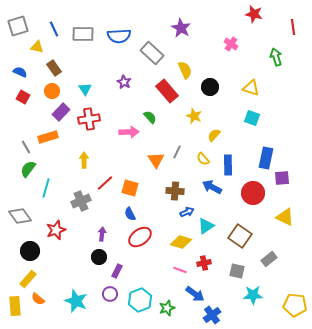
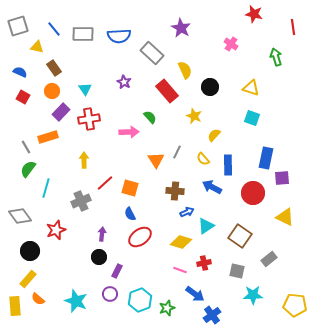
blue line at (54, 29): rotated 14 degrees counterclockwise
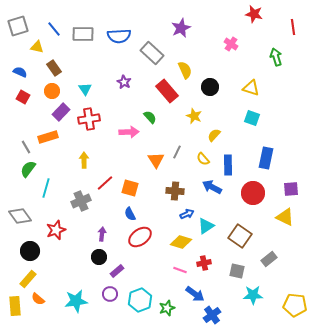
purple star at (181, 28): rotated 18 degrees clockwise
purple square at (282, 178): moved 9 px right, 11 px down
blue arrow at (187, 212): moved 2 px down
purple rectangle at (117, 271): rotated 24 degrees clockwise
cyan star at (76, 301): rotated 30 degrees counterclockwise
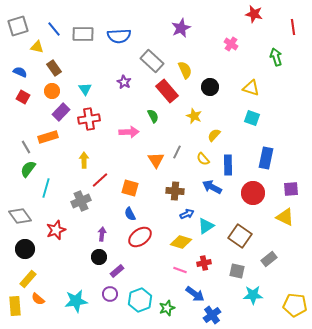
gray rectangle at (152, 53): moved 8 px down
green semicircle at (150, 117): moved 3 px right, 1 px up; rotated 16 degrees clockwise
red line at (105, 183): moved 5 px left, 3 px up
black circle at (30, 251): moved 5 px left, 2 px up
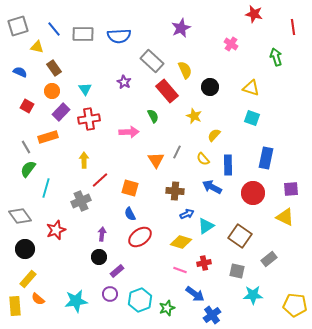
red square at (23, 97): moved 4 px right, 9 px down
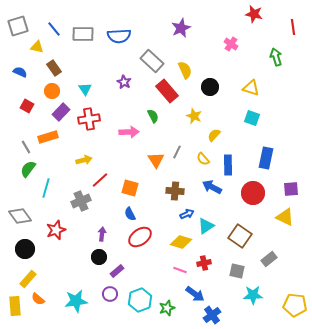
yellow arrow at (84, 160): rotated 77 degrees clockwise
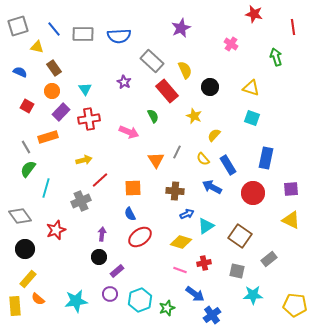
pink arrow at (129, 132): rotated 24 degrees clockwise
blue rectangle at (228, 165): rotated 30 degrees counterclockwise
orange square at (130, 188): moved 3 px right; rotated 18 degrees counterclockwise
yellow triangle at (285, 217): moved 6 px right, 3 px down
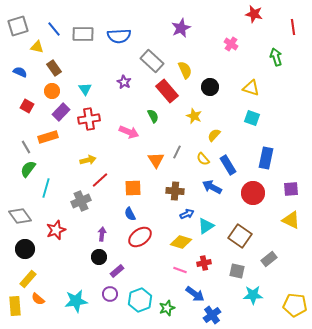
yellow arrow at (84, 160): moved 4 px right
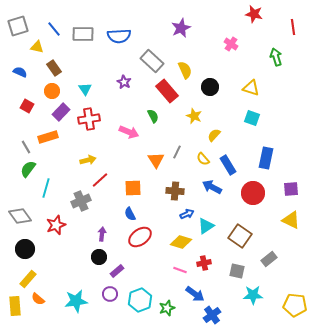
red star at (56, 230): moved 5 px up
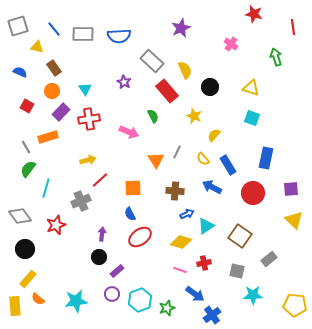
yellow triangle at (291, 220): moved 3 px right; rotated 18 degrees clockwise
purple circle at (110, 294): moved 2 px right
